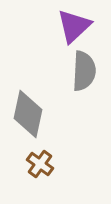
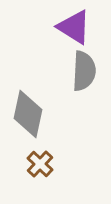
purple triangle: moved 1 px down; rotated 45 degrees counterclockwise
brown cross: rotated 8 degrees clockwise
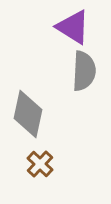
purple triangle: moved 1 px left
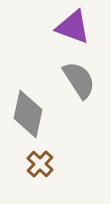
purple triangle: rotated 12 degrees counterclockwise
gray semicircle: moved 5 px left, 9 px down; rotated 36 degrees counterclockwise
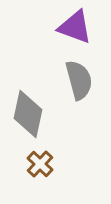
purple triangle: moved 2 px right
gray semicircle: rotated 18 degrees clockwise
